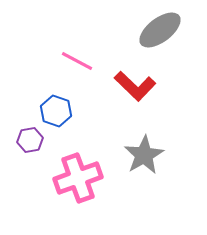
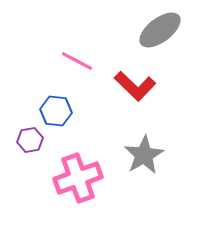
blue hexagon: rotated 12 degrees counterclockwise
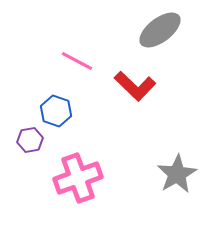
blue hexagon: rotated 12 degrees clockwise
gray star: moved 33 px right, 19 px down
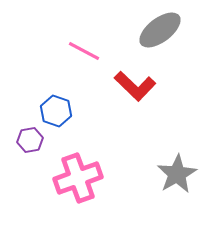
pink line: moved 7 px right, 10 px up
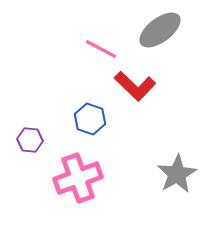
pink line: moved 17 px right, 2 px up
blue hexagon: moved 34 px right, 8 px down
purple hexagon: rotated 15 degrees clockwise
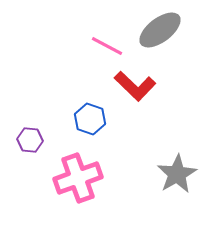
pink line: moved 6 px right, 3 px up
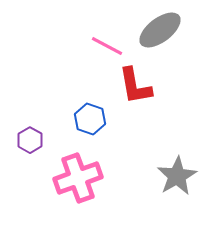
red L-shape: rotated 36 degrees clockwise
purple hexagon: rotated 25 degrees clockwise
gray star: moved 2 px down
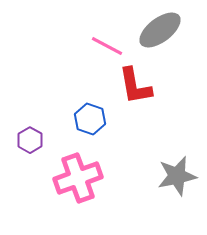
gray star: rotated 18 degrees clockwise
